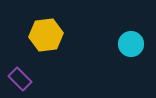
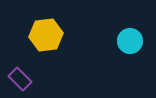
cyan circle: moved 1 px left, 3 px up
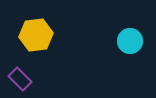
yellow hexagon: moved 10 px left
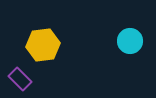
yellow hexagon: moved 7 px right, 10 px down
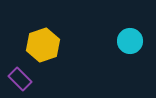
yellow hexagon: rotated 12 degrees counterclockwise
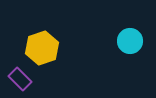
yellow hexagon: moved 1 px left, 3 px down
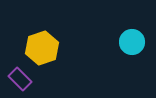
cyan circle: moved 2 px right, 1 px down
